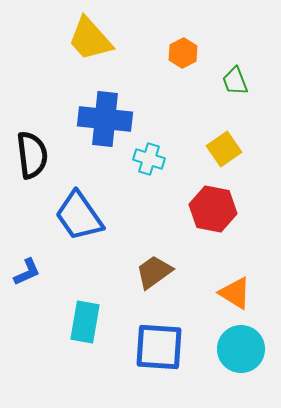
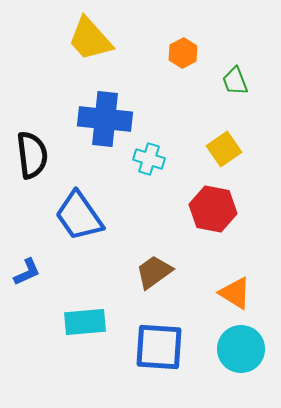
cyan rectangle: rotated 75 degrees clockwise
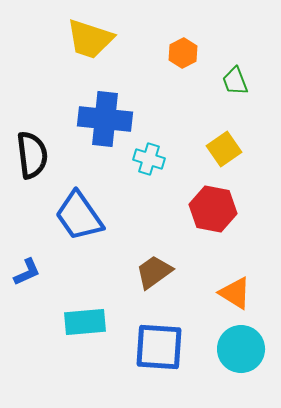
yellow trapezoid: rotated 30 degrees counterclockwise
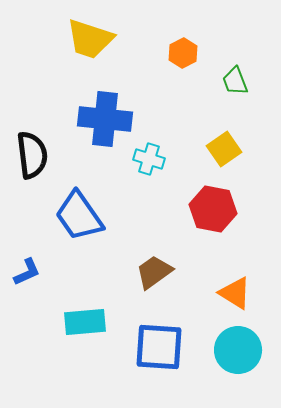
cyan circle: moved 3 px left, 1 px down
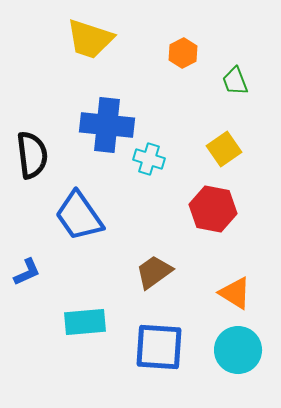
blue cross: moved 2 px right, 6 px down
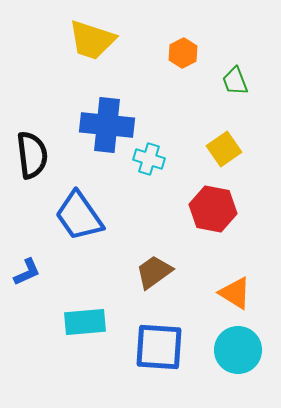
yellow trapezoid: moved 2 px right, 1 px down
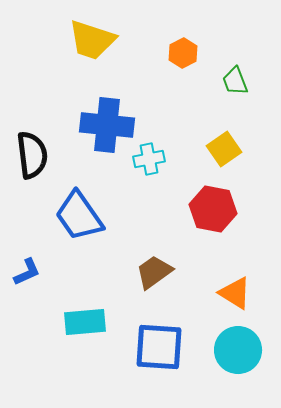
cyan cross: rotated 28 degrees counterclockwise
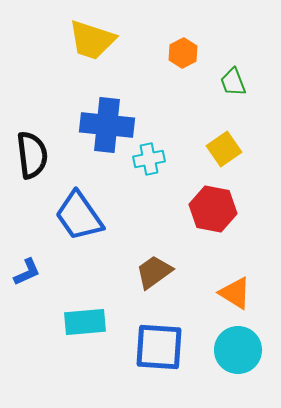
green trapezoid: moved 2 px left, 1 px down
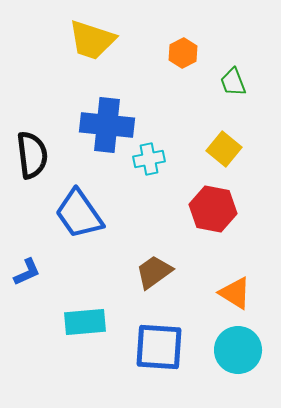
yellow square: rotated 16 degrees counterclockwise
blue trapezoid: moved 2 px up
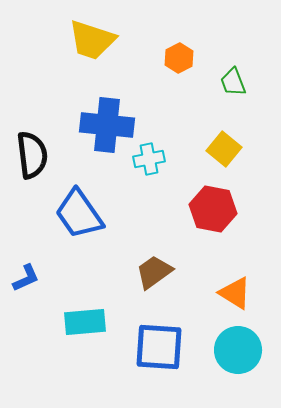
orange hexagon: moved 4 px left, 5 px down
blue L-shape: moved 1 px left, 6 px down
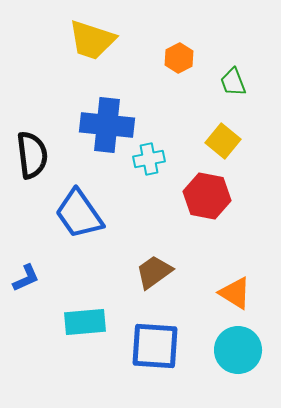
yellow square: moved 1 px left, 8 px up
red hexagon: moved 6 px left, 13 px up
blue square: moved 4 px left, 1 px up
